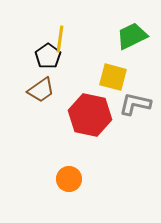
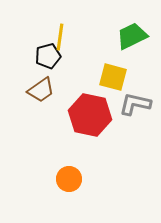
yellow line: moved 2 px up
black pentagon: rotated 20 degrees clockwise
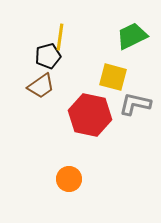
brown trapezoid: moved 4 px up
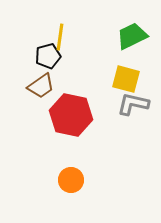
yellow square: moved 13 px right, 2 px down
gray L-shape: moved 2 px left
red hexagon: moved 19 px left
orange circle: moved 2 px right, 1 px down
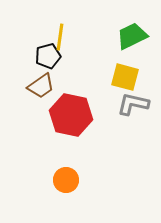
yellow square: moved 1 px left, 2 px up
orange circle: moved 5 px left
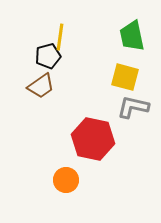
green trapezoid: rotated 76 degrees counterclockwise
gray L-shape: moved 3 px down
red hexagon: moved 22 px right, 24 px down
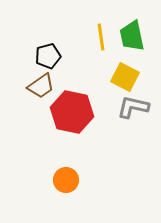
yellow line: moved 41 px right; rotated 16 degrees counterclockwise
yellow square: rotated 12 degrees clockwise
red hexagon: moved 21 px left, 27 px up
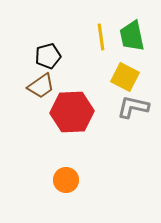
red hexagon: rotated 15 degrees counterclockwise
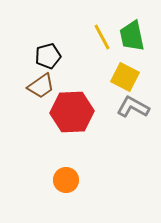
yellow line: moved 1 px right; rotated 20 degrees counterclockwise
gray L-shape: rotated 16 degrees clockwise
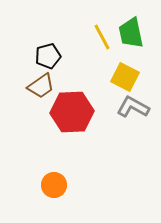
green trapezoid: moved 1 px left, 3 px up
orange circle: moved 12 px left, 5 px down
